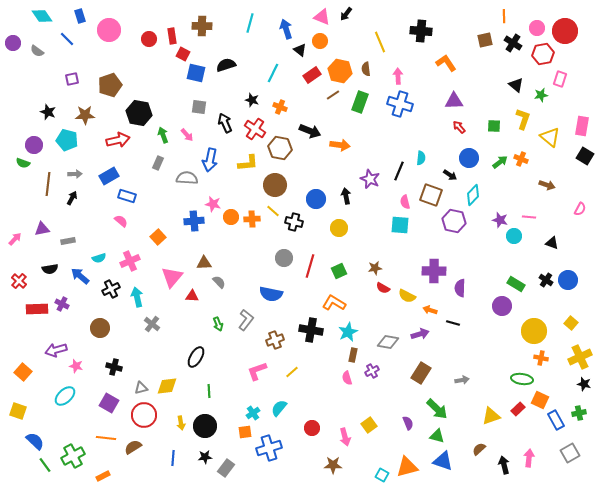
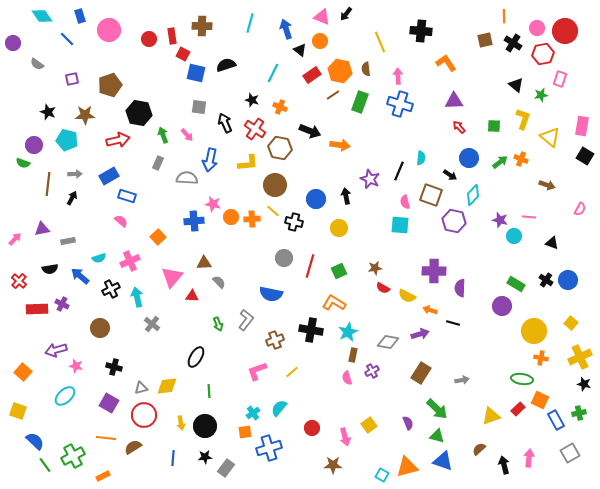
gray semicircle at (37, 51): moved 13 px down
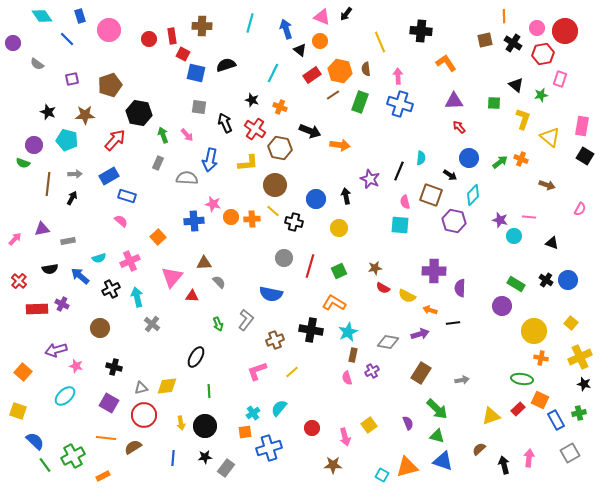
green square at (494, 126): moved 23 px up
red arrow at (118, 140): moved 3 px left; rotated 35 degrees counterclockwise
black line at (453, 323): rotated 24 degrees counterclockwise
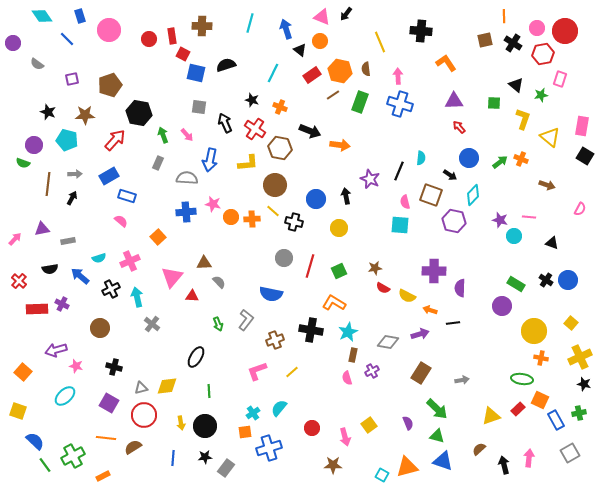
blue cross at (194, 221): moved 8 px left, 9 px up
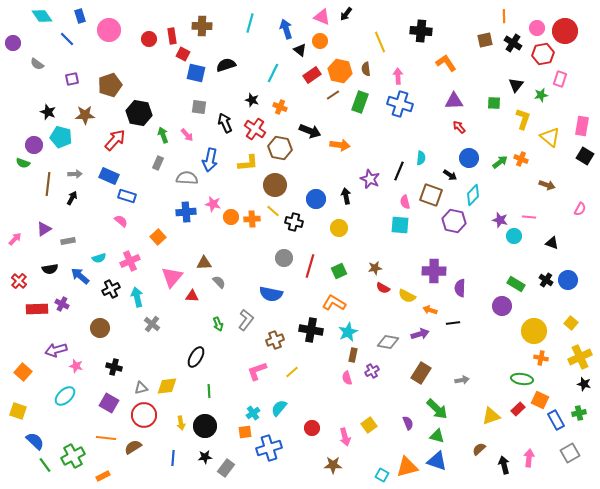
black triangle at (516, 85): rotated 28 degrees clockwise
cyan pentagon at (67, 140): moved 6 px left, 3 px up
blue rectangle at (109, 176): rotated 54 degrees clockwise
purple triangle at (42, 229): moved 2 px right; rotated 21 degrees counterclockwise
blue triangle at (443, 461): moved 6 px left
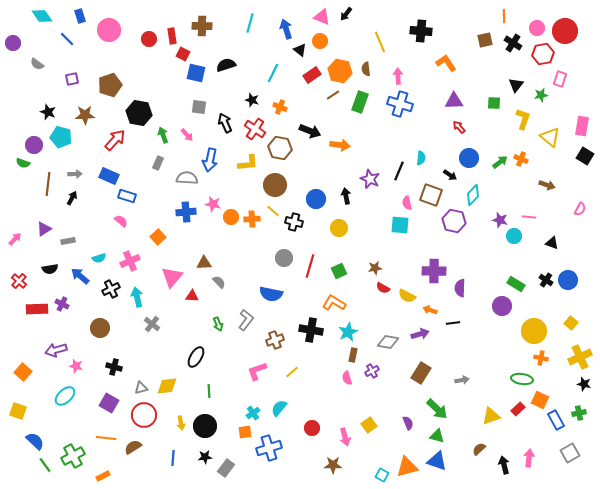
pink semicircle at (405, 202): moved 2 px right, 1 px down
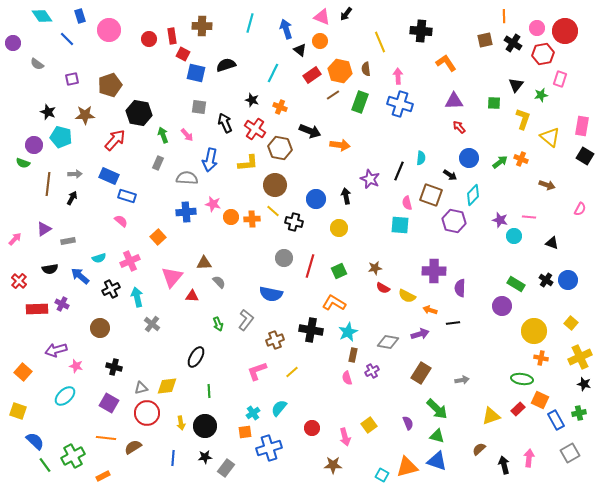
red circle at (144, 415): moved 3 px right, 2 px up
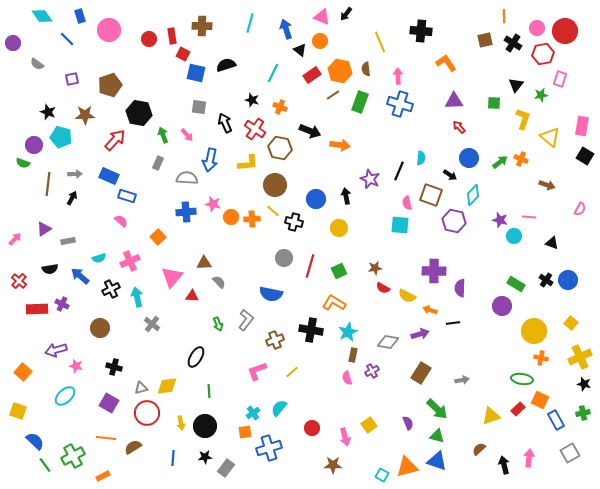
green cross at (579, 413): moved 4 px right
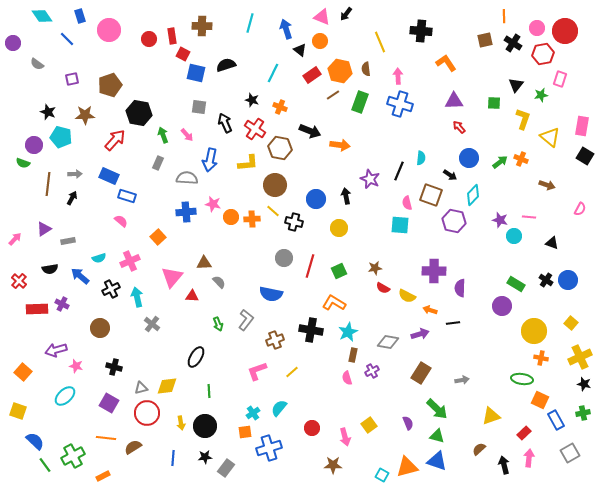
red rectangle at (518, 409): moved 6 px right, 24 px down
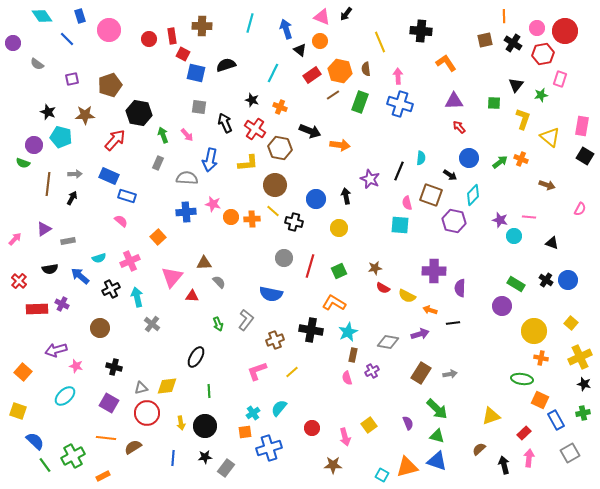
gray arrow at (462, 380): moved 12 px left, 6 px up
